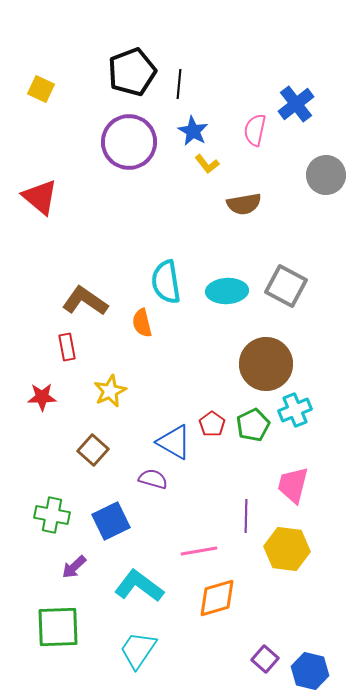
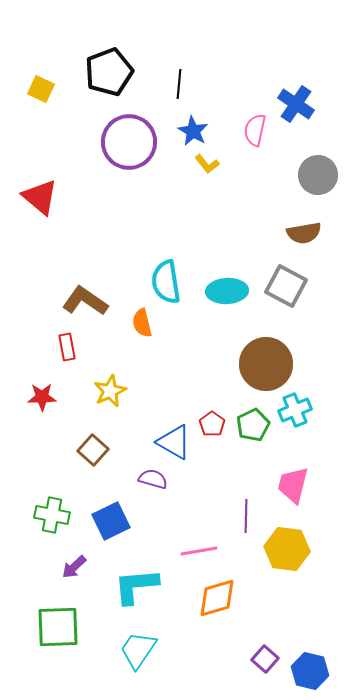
black pentagon: moved 23 px left
blue cross: rotated 18 degrees counterclockwise
gray circle: moved 8 px left
brown semicircle: moved 60 px right, 29 px down
cyan L-shape: moved 3 px left; rotated 42 degrees counterclockwise
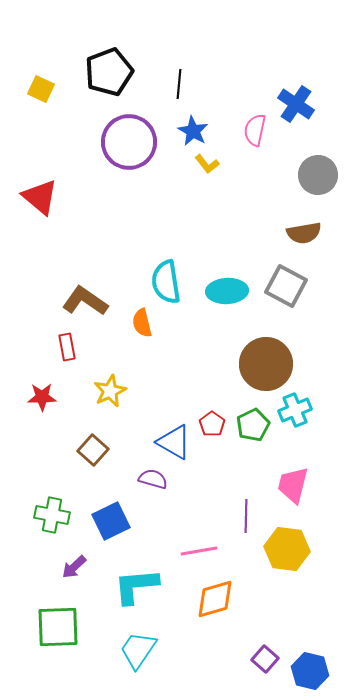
orange diamond: moved 2 px left, 1 px down
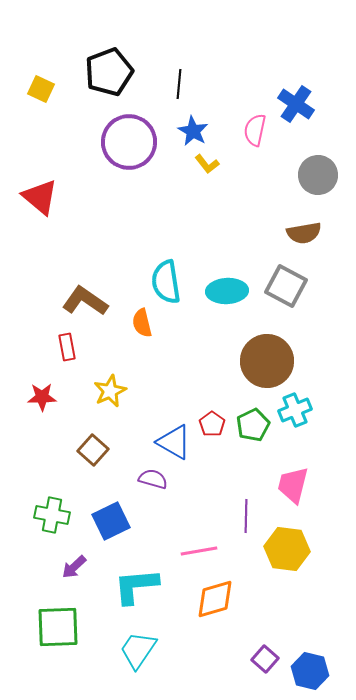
brown circle: moved 1 px right, 3 px up
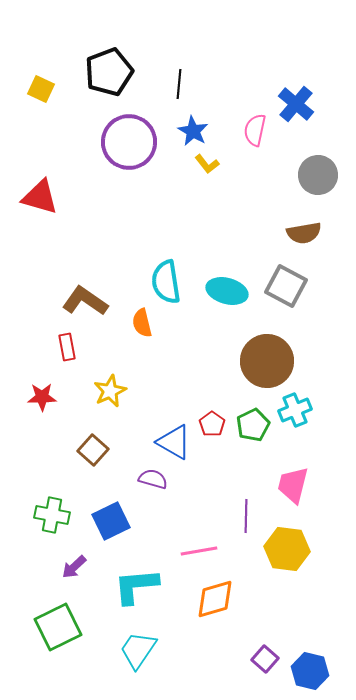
blue cross: rotated 6 degrees clockwise
red triangle: rotated 24 degrees counterclockwise
cyan ellipse: rotated 18 degrees clockwise
green square: rotated 24 degrees counterclockwise
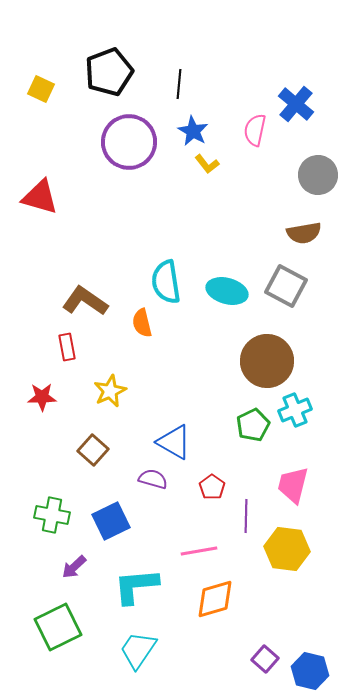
red pentagon: moved 63 px down
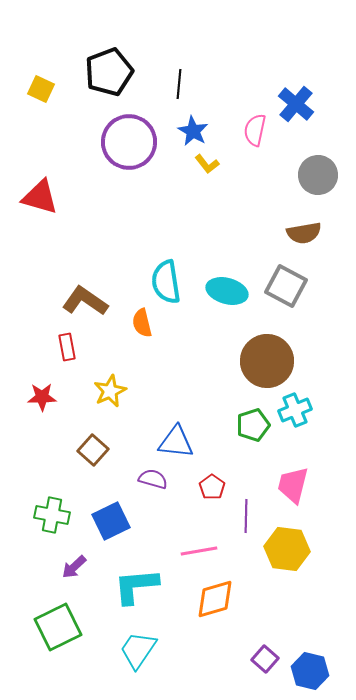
green pentagon: rotated 8 degrees clockwise
blue triangle: moved 2 px right; rotated 24 degrees counterclockwise
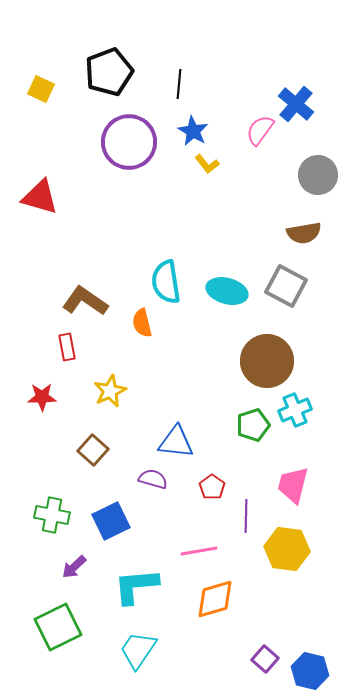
pink semicircle: moved 5 px right; rotated 24 degrees clockwise
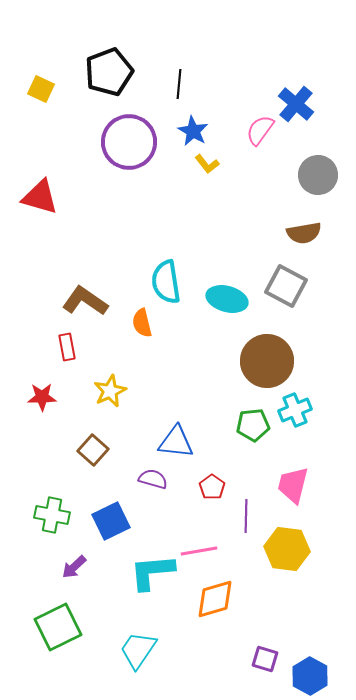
cyan ellipse: moved 8 px down
green pentagon: rotated 12 degrees clockwise
cyan L-shape: moved 16 px right, 14 px up
purple square: rotated 24 degrees counterclockwise
blue hexagon: moved 5 px down; rotated 15 degrees clockwise
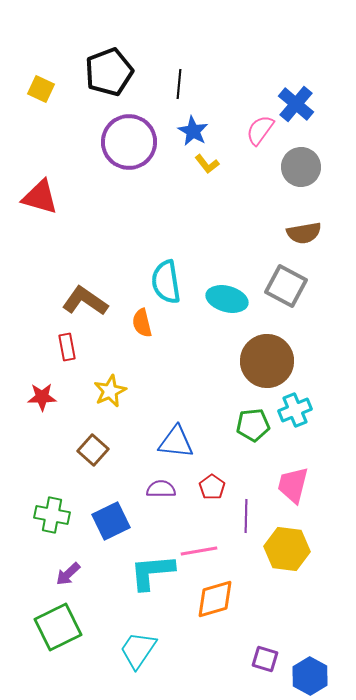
gray circle: moved 17 px left, 8 px up
purple semicircle: moved 8 px right, 10 px down; rotated 16 degrees counterclockwise
purple arrow: moved 6 px left, 7 px down
